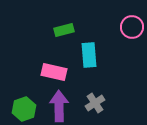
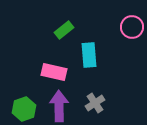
green rectangle: rotated 24 degrees counterclockwise
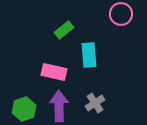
pink circle: moved 11 px left, 13 px up
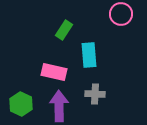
green rectangle: rotated 18 degrees counterclockwise
gray cross: moved 9 px up; rotated 36 degrees clockwise
green hexagon: moved 3 px left, 5 px up; rotated 15 degrees counterclockwise
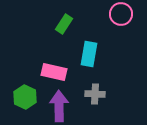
green rectangle: moved 6 px up
cyan rectangle: moved 1 px up; rotated 15 degrees clockwise
green hexagon: moved 4 px right, 7 px up
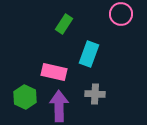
cyan rectangle: rotated 10 degrees clockwise
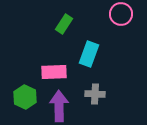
pink rectangle: rotated 15 degrees counterclockwise
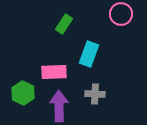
green hexagon: moved 2 px left, 4 px up
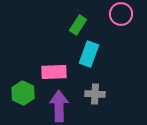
green rectangle: moved 14 px right, 1 px down
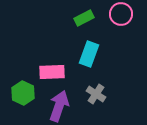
green rectangle: moved 6 px right, 7 px up; rotated 30 degrees clockwise
pink rectangle: moved 2 px left
gray cross: moved 1 px right; rotated 30 degrees clockwise
purple arrow: rotated 20 degrees clockwise
